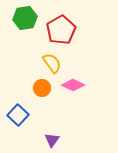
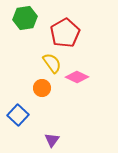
red pentagon: moved 4 px right, 3 px down
pink diamond: moved 4 px right, 8 px up
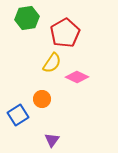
green hexagon: moved 2 px right
yellow semicircle: rotated 70 degrees clockwise
orange circle: moved 11 px down
blue square: rotated 15 degrees clockwise
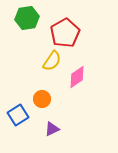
yellow semicircle: moved 2 px up
pink diamond: rotated 60 degrees counterclockwise
purple triangle: moved 11 px up; rotated 28 degrees clockwise
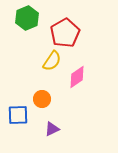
green hexagon: rotated 15 degrees counterclockwise
blue square: rotated 30 degrees clockwise
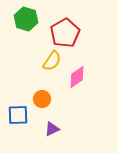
green hexagon: moved 1 px left, 1 px down; rotated 20 degrees counterclockwise
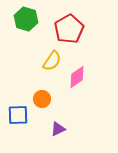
red pentagon: moved 4 px right, 4 px up
purple triangle: moved 6 px right
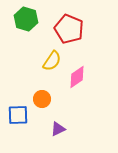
red pentagon: rotated 20 degrees counterclockwise
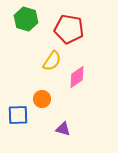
red pentagon: rotated 12 degrees counterclockwise
purple triangle: moved 5 px right; rotated 42 degrees clockwise
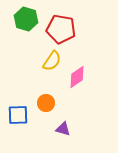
red pentagon: moved 8 px left
orange circle: moved 4 px right, 4 px down
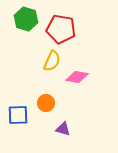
yellow semicircle: rotated 10 degrees counterclockwise
pink diamond: rotated 45 degrees clockwise
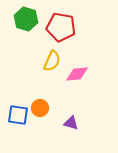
red pentagon: moved 2 px up
pink diamond: moved 3 px up; rotated 15 degrees counterclockwise
orange circle: moved 6 px left, 5 px down
blue square: rotated 10 degrees clockwise
purple triangle: moved 8 px right, 6 px up
